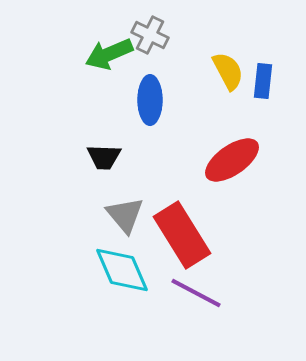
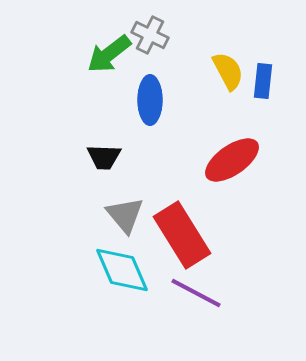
green arrow: rotated 15 degrees counterclockwise
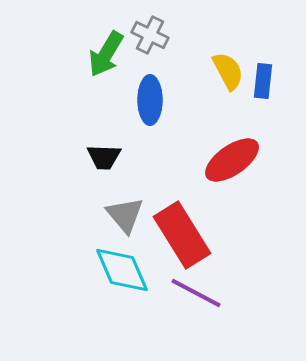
green arrow: moved 3 px left; rotated 21 degrees counterclockwise
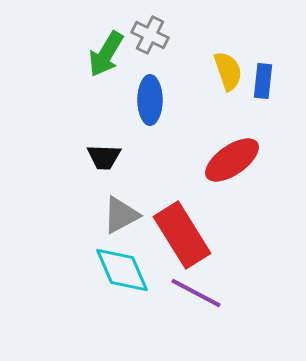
yellow semicircle: rotated 9 degrees clockwise
gray triangle: moved 4 px left; rotated 42 degrees clockwise
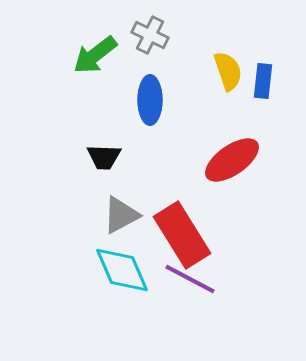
green arrow: moved 11 px left, 1 px down; rotated 21 degrees clockwise
purple line: moved 6 px left, 14 px up
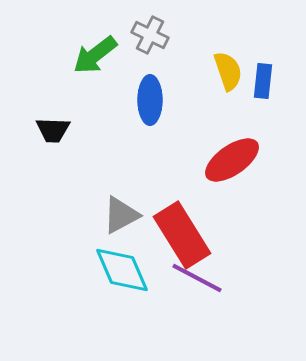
black trapezoid: moved 51 px left, 27 px up
purple line: moved 7 px right, 1 px up
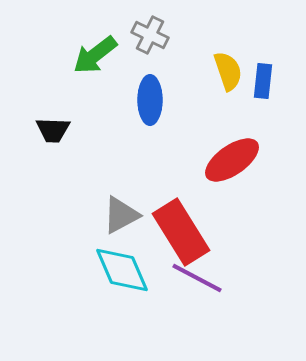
red rectangle: moved 1 px left, 3 px up
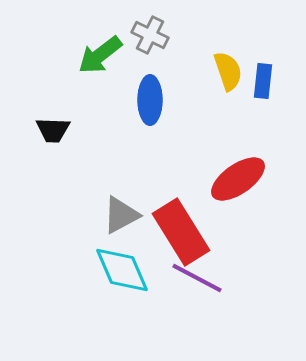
green arrow: moved 5 px right
red ellipse: moved 6 px right, 19 px down
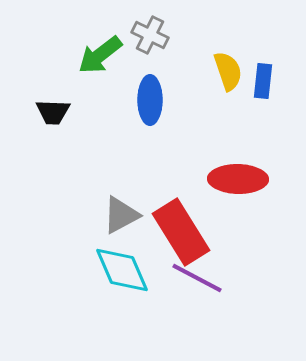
black trapezoid: moved 18 px up
red ellipse: rotated 36 degrees clockwise
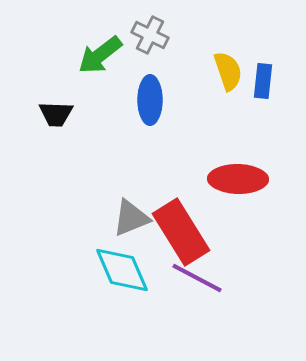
black trapezoid: moved 3 px right, 2 px down
gray triangle: moved 10 px right, 3 px down; rotated 6 degrees clockwise
